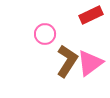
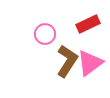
red rectangle: moved 3 px left, 9 px down
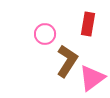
red rectangle: rotated 55 degrees counterclockwise
pink triangle: moved 2 px right, 15 px down
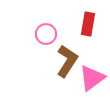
pink circle: moved 1 px right
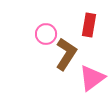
red rectangle: moved 1 px right, 1 px down
brown L-shape: moved 1 px left, 7 px up
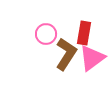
red rectangle: moved 5 px left, 8 px down
pink triangle: moved 20 px up
